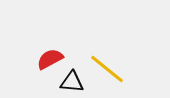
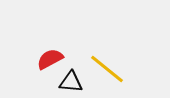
black triangle: moved 1 px left
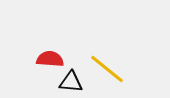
red semicircle: rotated 32 degrees clockwise
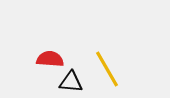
yellow line: rotated 21 degrees clockwise
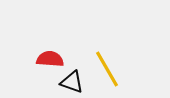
black triangle: moved 1 px right; rotated 15 degrees clockwise
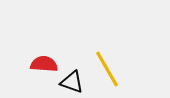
red semicircle: moved 6 px left, 5 px down
